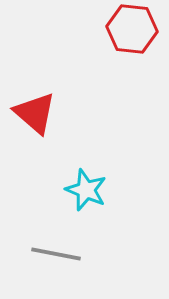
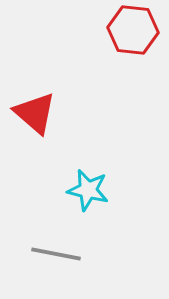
red hexagon: moved 1 px right, 1 px down
cyan star: moved 2 px right; rotated 9 degrees counterclockwise
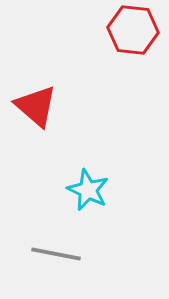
red triangle: moved 1 px right, 7 px up
cyan star: rotated 12 degrees clockwise
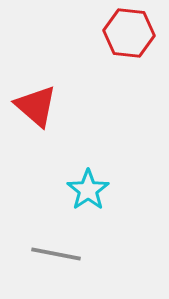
red hexagon: moved 4 px left, 3 px down
cyan star: rotated 12 degrees clockwise
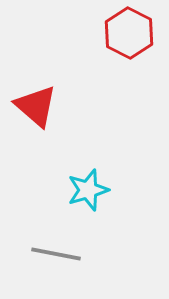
red hexagon: rotated 21 degrees clockwise
cyan star: rotated 18 degrees clockwise
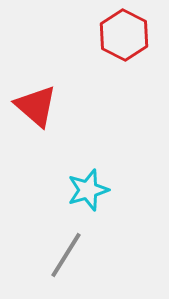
red hexagon: moved 5 px left, 2 px down
gray line: moved 10 px right, 1 px down; rotated 69 degrees counterclockwise
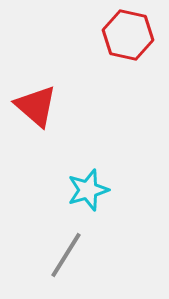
red hexagon: moved 4 px right; rotated 15 degrees counterclockwise
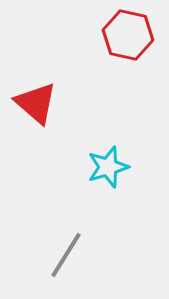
red triangle: moved 3 px up
cyan star: moved 20 px right, 23 px up
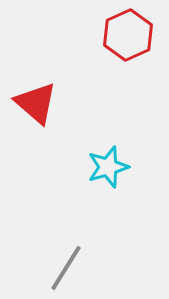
red hexagon: rotated 24 degrees clockwise
gray line: moved 13 px down
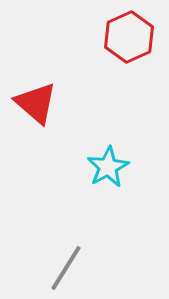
red hexagon: moved 1 px right, 2 px down
cyan star: rotated 12 degrees counterclockwise
